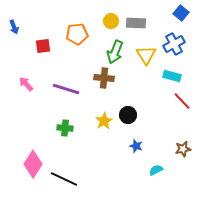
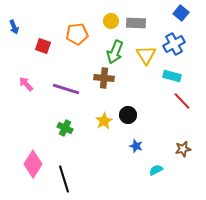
red square: rotated 28 degrees clockwise
green cross: rotated 21 degrees clockwise
black line: rotated 48 degrees clockwise
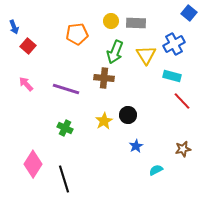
blue square: moved 8 px right
red square: moved 15 px left; rotated 21 degrees clockwise
blue star: rotated 24 degrees clockwise
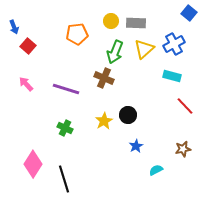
yellow triangle: moved 2 px left, 6 px up; rotated 20 degrees clockwise
brown cross: rotated 18 degrees clockwise
red line: moved 3 px right, 5 px down
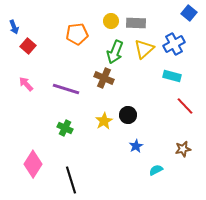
black line: moved 7 px right, 1 px down
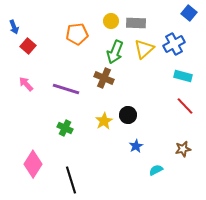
cyan rectangle: moved 11 px right
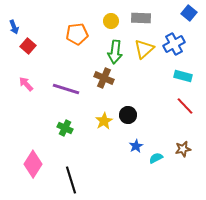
gray rectangle: moved 5 px right, 5 px up
green arrow: rotated 15 degrees counterclockwise
cyan semicircle: moved 12 px up
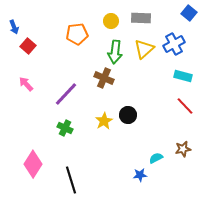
purple line: moved 5 px down; rotated 64 degrees counterclockwise
blue star: moved 4 px right, 29 px down; rotated 24 degrees clockwise
